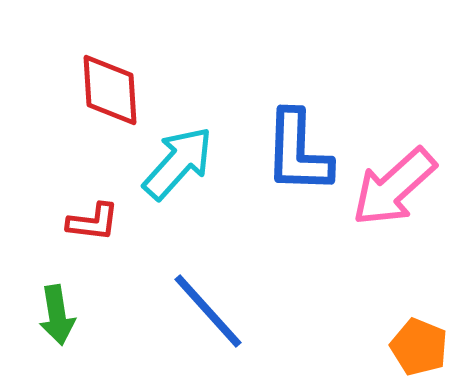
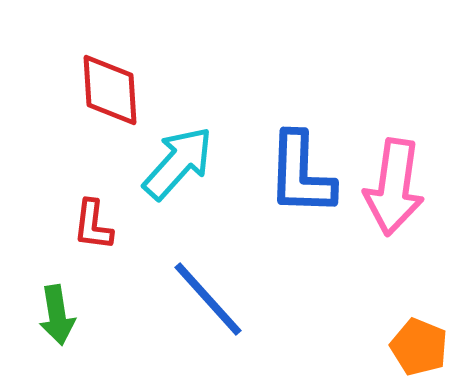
blue L-shape: moved 3 px right, 22 px down
pink arrow: rotated 40 degrees counterclockwise
red L-shape: moved 3 px down; rotated 90 degrees clockwise
blue line: moved 12 px up
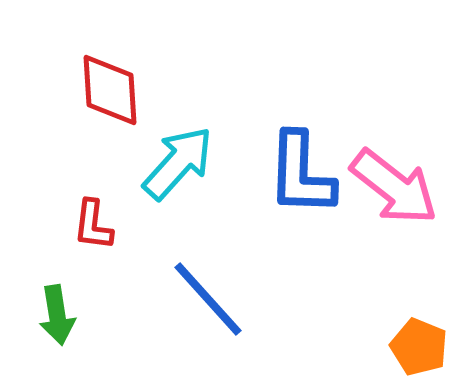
pink arrow: rotated 60 degrees counterclockwise
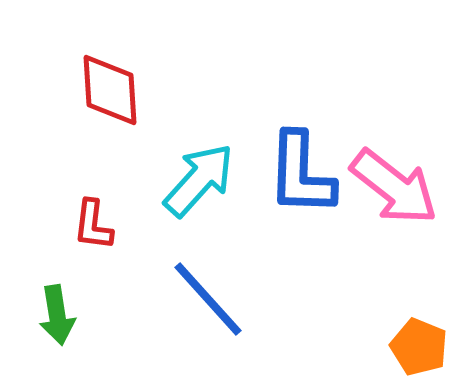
cyan arrow: moved 21 px right, 17 px down
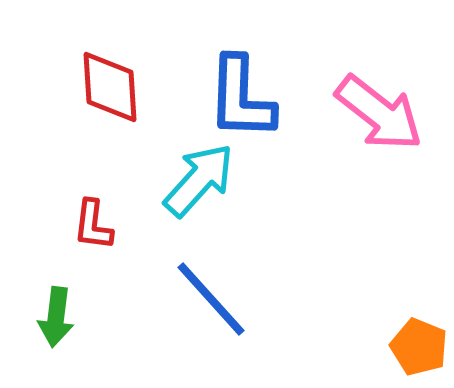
red diamond: moved 3 px up
blue L-shape: moved 60 px left, 76 px up
pink arrow: moved 15 px left, 74 px up
blue line: moved 3 px right
green arrow: moved 1 px left, 2 px down; rotated 16 degrees clockwise
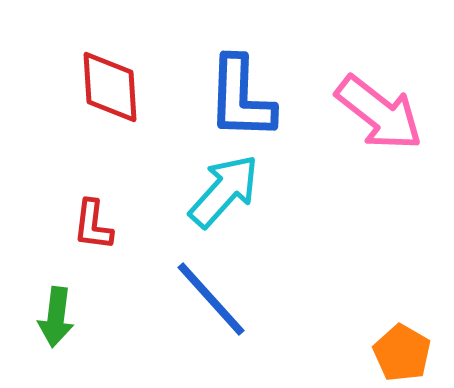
cyan arrow: moved 25 px right, 11 px down
orange pentagon: moved 17 px left, 6 px down; rotated 8 degrees clockwise
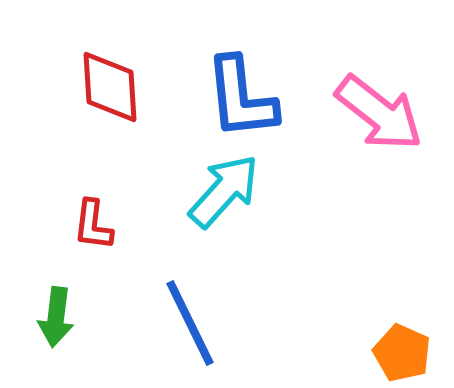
blue L-shape: rotated 8 degrees counterclockwise
blue line: moved 21 px left, 24 px down; rotated 16 degrees clockwise
orange pentagon: rotated 6 degrees counterclockwise
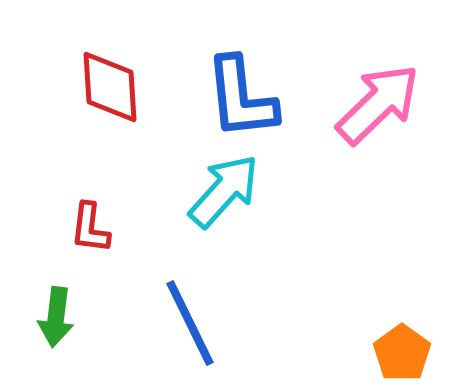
pink arrow: moved 1 px left, 9 px up; rotated 82 degrees counterclockwise
red L-shape: moved 3 px left, 3 px down
orange pentagon: rotated 12 degrees clockwise
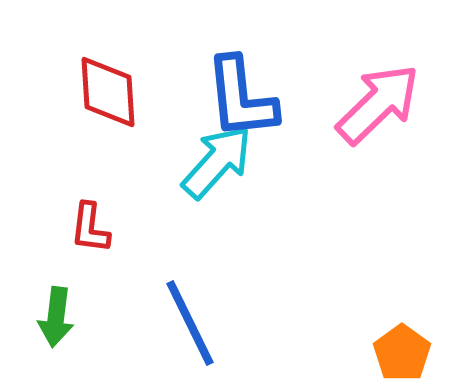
red diamond: moved 2 px left, 5 px down
cyan arrow: moved 7 px left, 29 px up
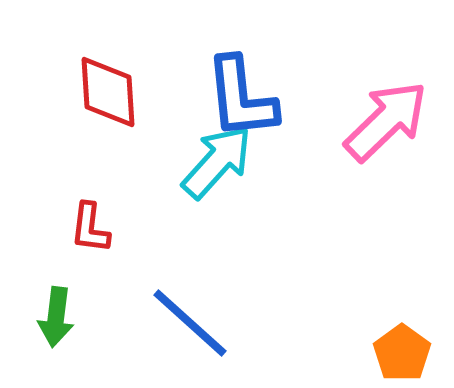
pink arrow: moved 8 px right, 17 px down
blue line: rotated 22 degrees counterclockwise
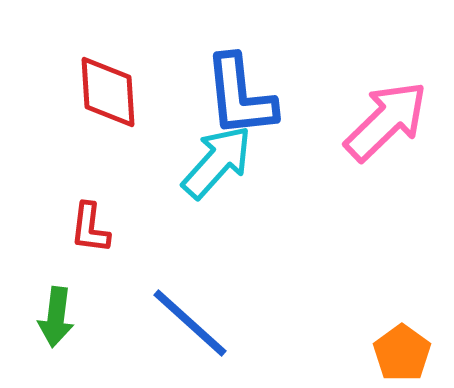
blue L-shape: moved 1 px left, 2 px up
